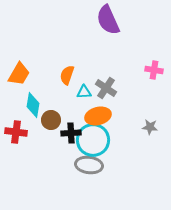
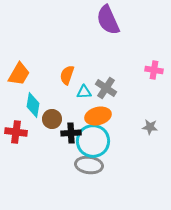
brown circle: moved 1 px right, 1 px up
cyan circle: moved 1 px down
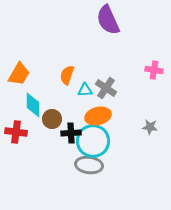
cyan triangle: moved 1 px right, 2 px up
cyan diamond: rotated 10 degrees counterclockwise
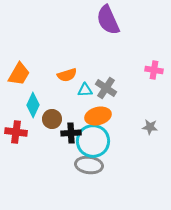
orange semicircle: rotated 126 degrees counterclockwise
cyan diamond: rotated 25 degrees clockwise
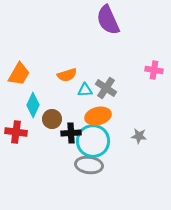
gray star: moved 11 px left, 9 px down
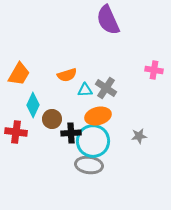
gray star: rotated 14 degrees counterclockwise
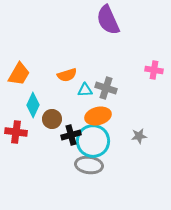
gray cross: rotated 15 degrees counterclockwise
black cross: moved 2 px down; rotated 12 degrees counterclockwise
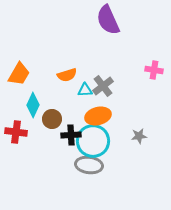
gray cross: moved 3 px left, 2 px up; rotated 35 degrees clockwise
black cross: rotated 12 degrees clockwise
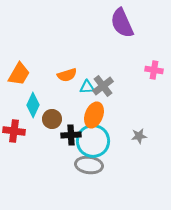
purple semicircle: moved 14 px right, 3 px down
cyan triangle: moved 2 px right, 3 px up
orange ellipse: moved 4 px left, 1 px up; rotated 55 degrees counterclockwise
red cross: moved 2 px left, 1 px up
